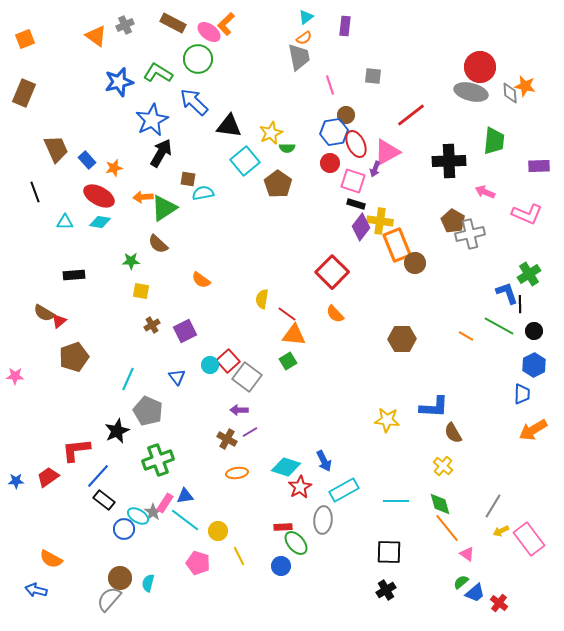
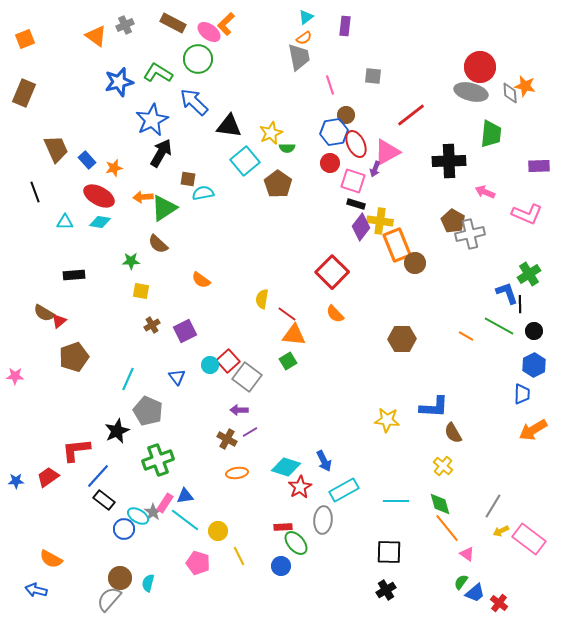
green trapezoid at (494, 141): moved 3 px left, 7 px up
pink rectangle at (529, 539): rotated 16 degrees counterclockwise
green semicircle at (461, 582): rotated 14 degrees counterclockwise
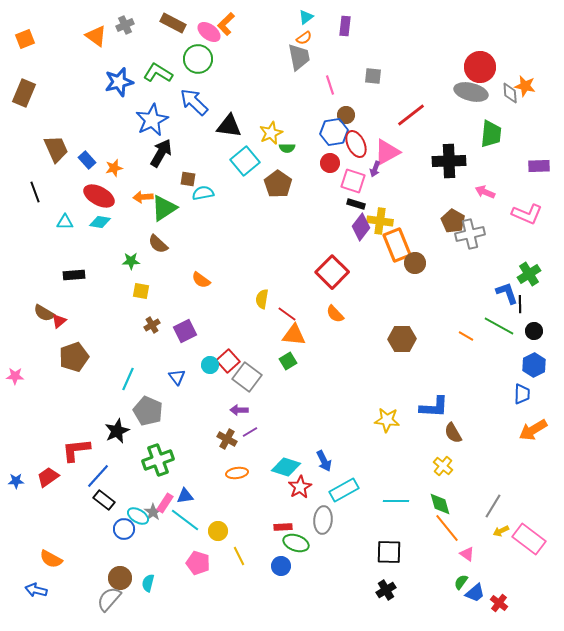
green ellipse at (296, 543): rotated 30 degrees counterclockwise
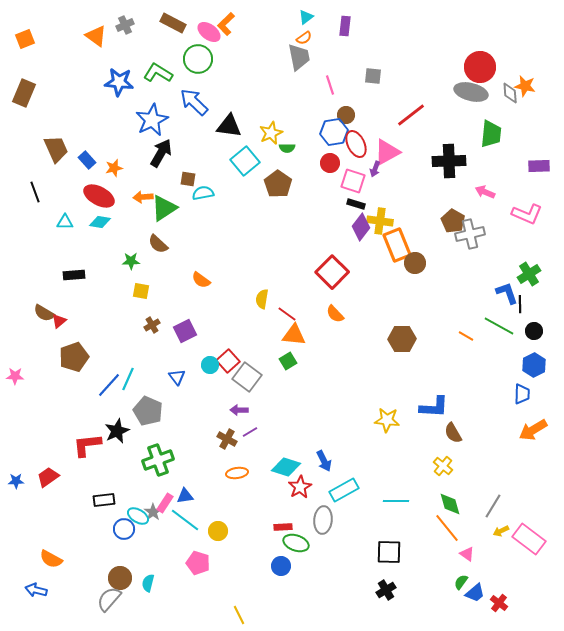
blue star at (119, 82): rotated 20 degrees clockwise
red L-shape at (76, 450): moved 11 px right, 5 px up
blue line at (98, 476): moved 11 px right, 91 px up
black rectangle at (104, 500): rotated 45 degrees counterclockwise
green diamond at (440, 504): moved 10 px right
yellow line at (239, 556): moved 59 px down
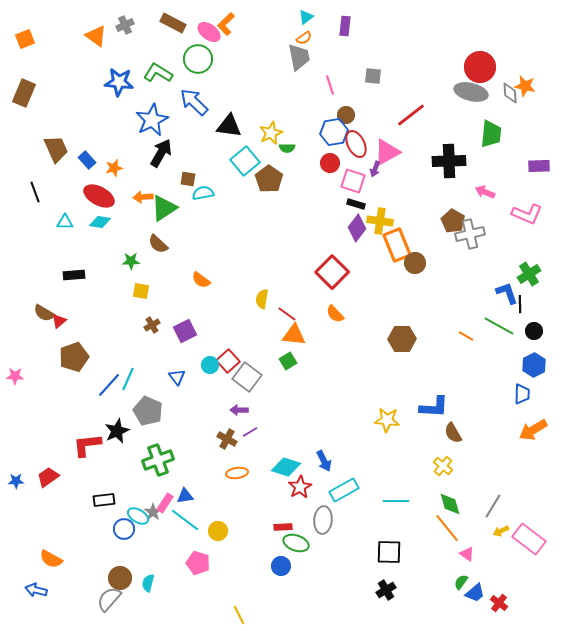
brown pentagon at (278, 184): moved 9 px left, 5 px up
purple diamond at (361, 227): moved 4 px left, 1 px down
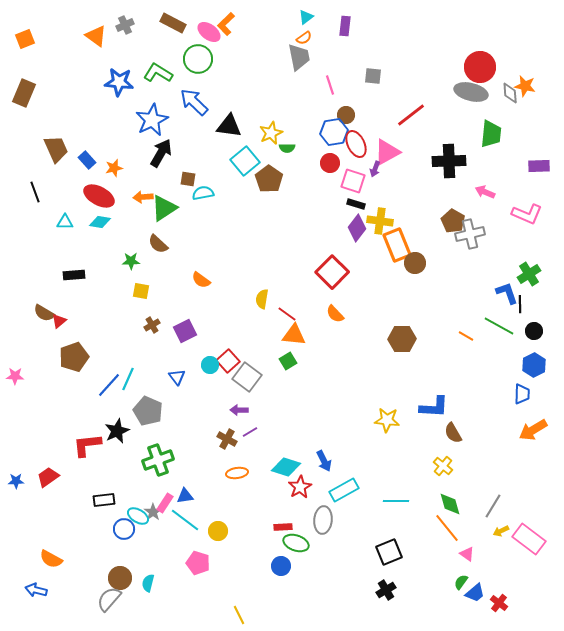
black square at (389, 552): rotated 24 degrees counterclockwise
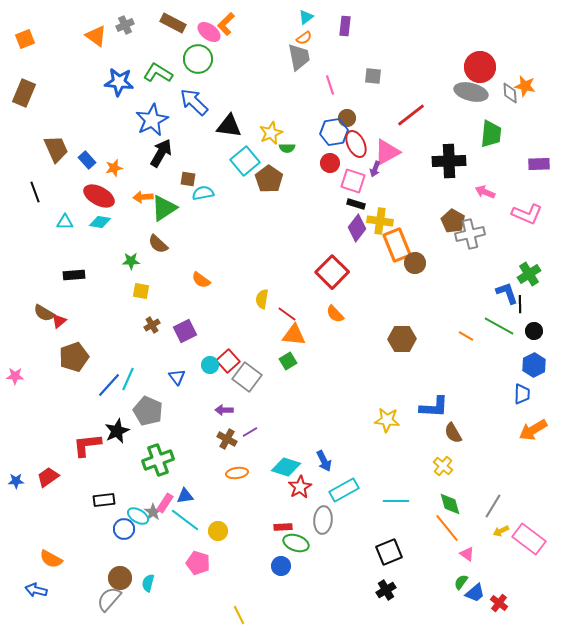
brown circle at (346, 115): moved 1 px right, 3 px down
purple rectangle at (539, 166): moved 2 px up
purple arrow at (239, 410): moved 15 px left
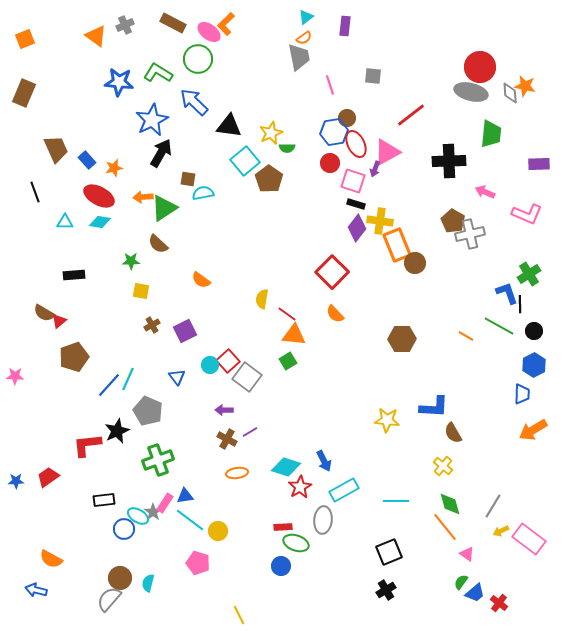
cyan line at (185, 520): moved 5 px right
orange line at (447, 528): moved 2 px left, 1 px up
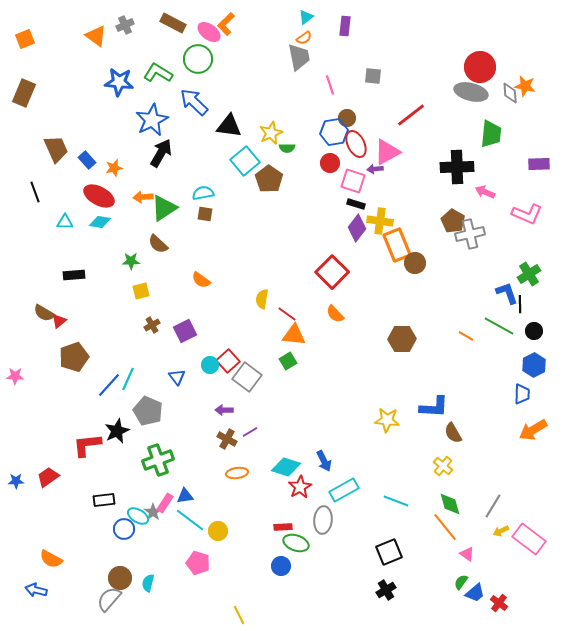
black cross at (449, 161): moved 8 px right, 6 px down
purple arrow at (375, 169): rotated 63 degrees clockwise
brown square at (188, 179): moved 17 px right, 35 px down
yellow square at (141, 291): rotated 24 degrees counterclockwise
cyan line at (396, 501): rotated 20 degrees clockwise
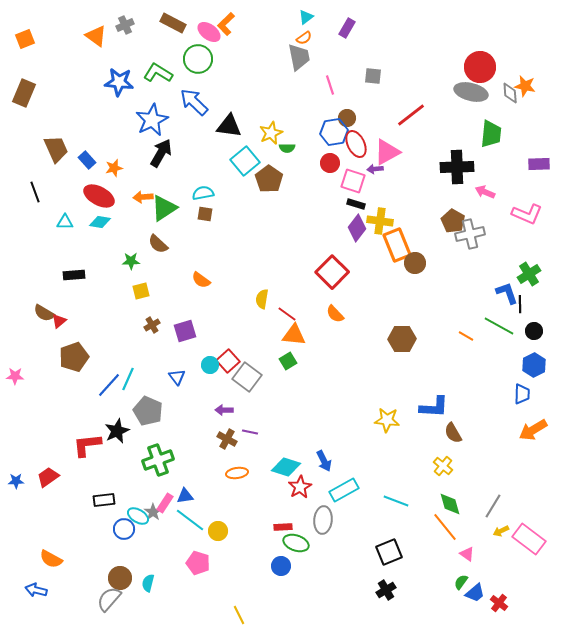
purple rectangle at (345, 26): moved 2 px right, 2 px down; rotated 24 degrees clockwise
purple square at (185, 331): rotated 10 degrees clockwise
purple line at (250, 432): rotated 42 degrees clockwise
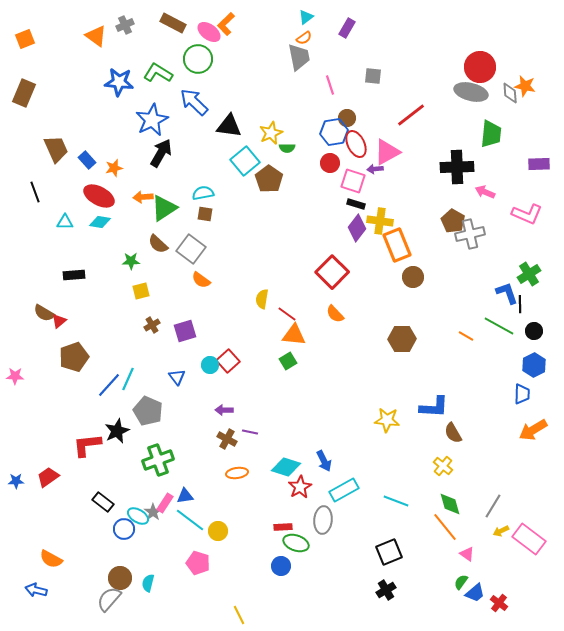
brown circle at (415, 263): moved 2 px left, 14 px down
gray square at (247, 377): moved 56 px left, 128 px up
black rectangle at (104, 500): moved 1 px left, 2 px down; rotated 45 degrees clockwise
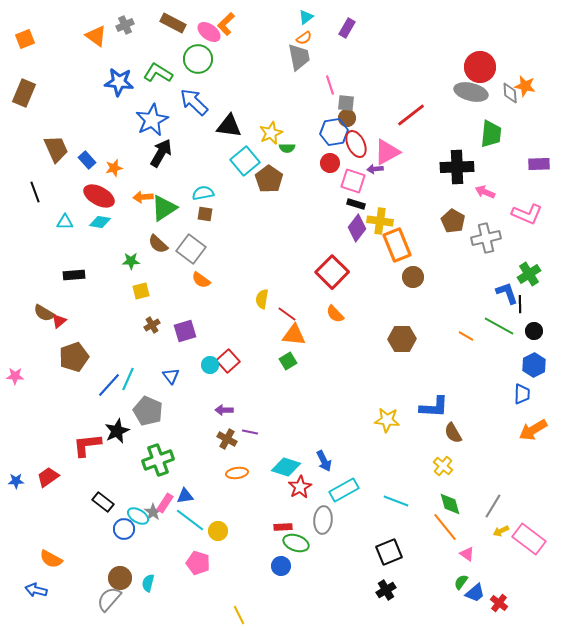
gray square at (373, 76): moved 27 px left, 27 px down
gray cross at (470, 234): moved 16 px right, 4 px down
blue triangle at (177, 377): moved 6 px left, 1 px up
